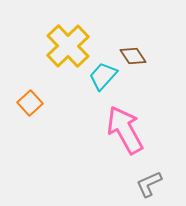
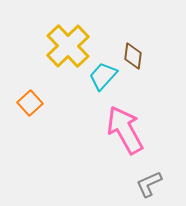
brown diamond: rotated 40 degrees clockwise
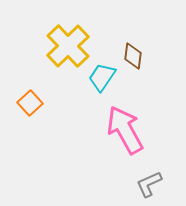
cyan trapezoid: moved 1 px left, 1 px down; rotated 8 degrees counterclockwise
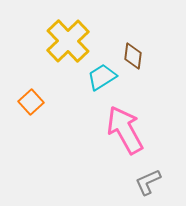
yellow cross: moved 5 px up
cyan trapezoid: rotated 24 degrees clockwise
orange square: moved 1 px right, 1 px up
gray L-shape: moved 1 px left, 2 px up
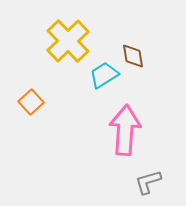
brown diamond: rotated 16 degrees counterclockwise
cyan trapezoid: moved 2 px right, 2 px up
pink arrow: rotated 33 degrees clockwise
gray L-shape: rotated 8 degrees clockwise
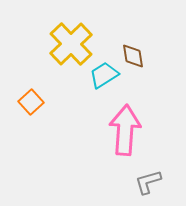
yellow cross: moved 3 px right, 3 px down
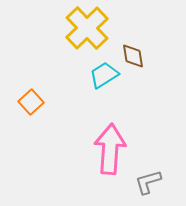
yellow cross: moved 16 px right, 16 px up
pink arrow: moved 15 px left, 19 px down
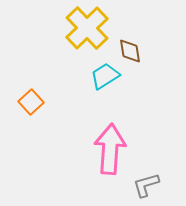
brown diamond: moved 3 px left, 5 px up
cyan trapezoid: moved 1 px right, 1 px down
gray L-shape: moved 2 px left, 3 px down
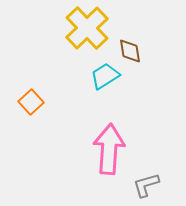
pink arrow: moved 1 px left
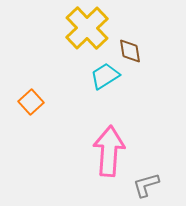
pink arrow: moved 2 px down
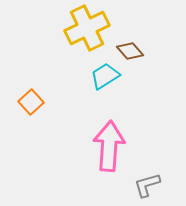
yellow cross: rotated 18 degrees clockwise
brown diamond: rotated 32 degrees counterclockwise
pink arrow: moved 5 px up
gray L-shape: moved 1 px right
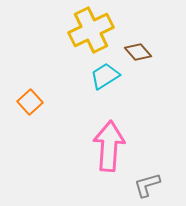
yellow cross: moved 4 px right, 2 px down
brown diamond: moved 8 px right, 1 px down
orange square: moved 1 px left
